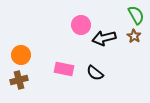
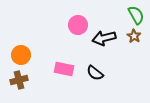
pink circle: moved 3 px left
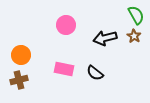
pink circle: moved 12 px left
black arrow: moved 1 px right
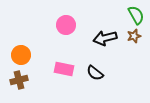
brown star: rotated 24 degrees clockwise
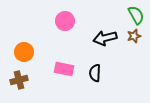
pink circle: moved 1 px left, 4 px up
orange circle: moved 3 px right, 3 px up
black semicircle: rotated 54 degrees clockwise
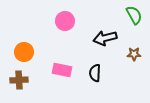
green semicircle: moved 2 px left
brown star: moved 18 px down; rotated 16 degrees clockwise
pink rectangle: moved 2 px left, 1 px down
brown cross: rotated 12 degrees clockwise
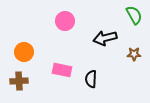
black semicircle: moved 4 px left, 6 px down
brown cross: moved 1 px down
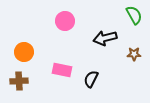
black semicircle: rotated 24 degrees clockwise
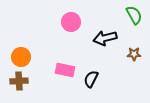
pink circle: moved 6 px right, 1 px down
orange circle: moved 3 px left, 5 px down
pink rectangle: moved 3 px right
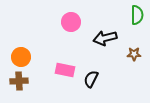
green semicircle: moved 3 px right; rotated 30 degrees clockwise
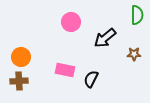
black arrow: rotated 25 degrees counterclockwise
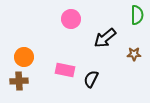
pink circle: moved 3 px up
orange circle: moved 3 px right
